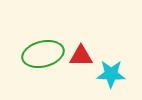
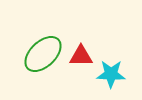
green ellipse: rotated 30 degrees counterclockwise
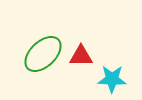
cyan star: moved 1 px right, 5 px down
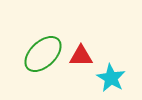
cyan star: moved 1 px left, 1 px up; rotated 28 degrees clockwise
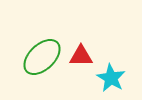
green ellipse: moved 1 px left, 3 px down
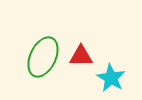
green ellipse: moved 1 px right; rotated 21 degrees counterclockwise
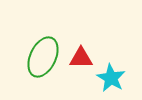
red triangle: moved 2 px down
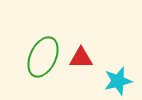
cyan star: moved 7 px right, 3 px down; rotated 28 degrees clockwise
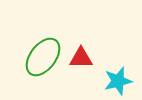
green ellipse: rotated 12 degrees clockwise
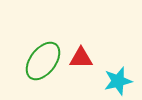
green ellipse: moved 4 px down
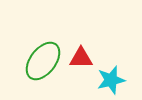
cyan star: moved 7 px left, 1 px up
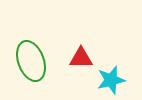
green ellipse: moved 12 px left; rotated 57 degrees counterclockwise
